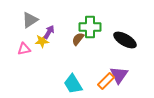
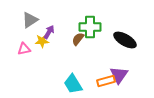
orange rectangle: rotated 30 degrees clockwise
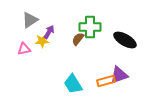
purple triangle: rotated 36 degrees clockwise
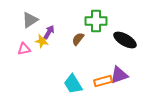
green cross: moved 6 px right, 6 px up
yellow star: rotated 16 degrees clockwise
orange rectangle: moved 3 px left
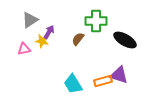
purple triangle: rotated 36 degrees clockwise
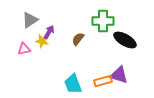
green cross: moved 7 px right
cyan trapezoid: rotated 10 degrees clockwise
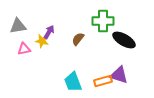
gray triangle: moved 12 px left, 6 px down; rotated 24 degrees clockwise
black ellipse: moved 1 px left
cyan trapezoid: moved 2 px up
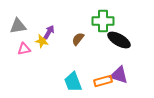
black ellipse: moved 5 px left
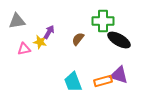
gray triangle: moved 1 px left, 5 px up
yellow star: moved 2 px left, 1 px down
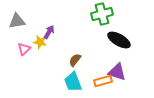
green cross: moved 1 px left, 7 px up; rotated 15 degrees counterclockwise
brown semicircle: moved 3 px left, 21 px down
pink triangle: rotated 32 degrees counterclockwise
purple triangle: moved 2 px left, 3 px up
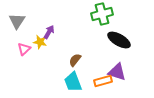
gray triangle: rotated 48 degrees counterclockwise
